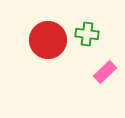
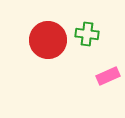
pink rectangle: moved 3 px right, 4 px down; rotated 20 degrees clockwise
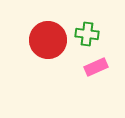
pink rectangle: moved 12 px left, 9 px up
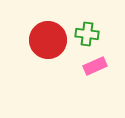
pink rectangle: moved 1 px left, 1 px up
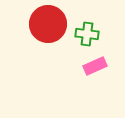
red circle: moved 16 px up
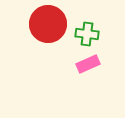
pink rectangle: moved 7 px left, 2 px up
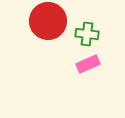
red circle: moved 3 px up
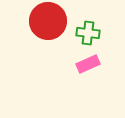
green cross: moved 1 px right, 1 px up
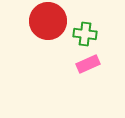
green cross: moved 3 px left, 1 px down
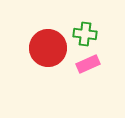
red circle: moved 27 px down
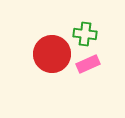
red circle: moved 4 px right, 6 px down
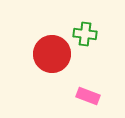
pink rectangle: moved 32 px down; rotated 45 degrees clockwise
